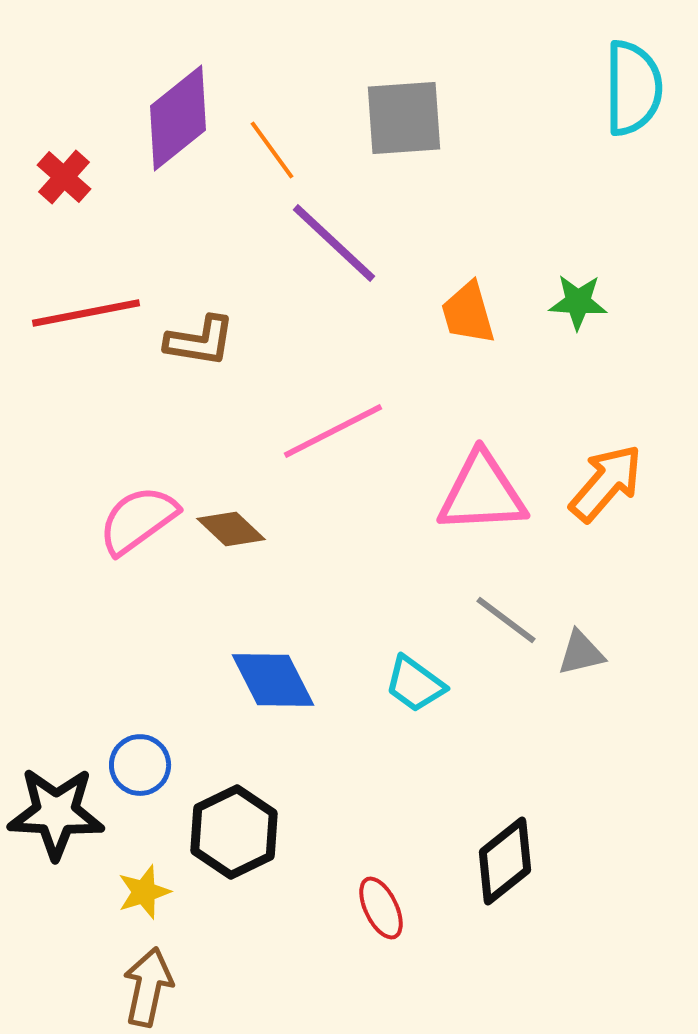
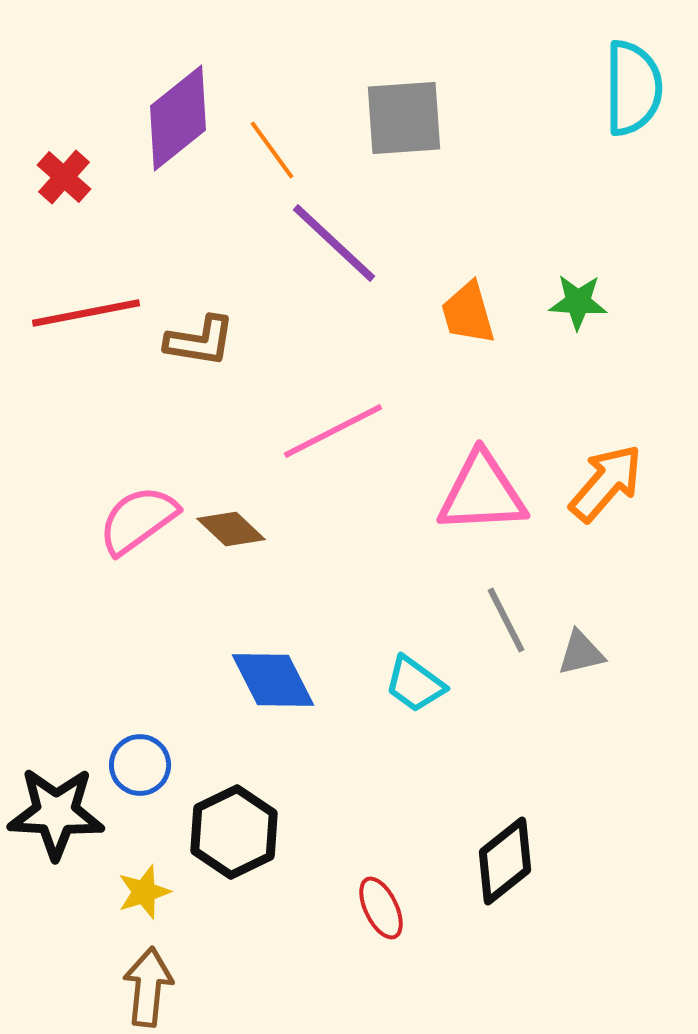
gray line: rotated 26 degrees clockwise
brown arrow: rotated 6 degrees counterclockwise
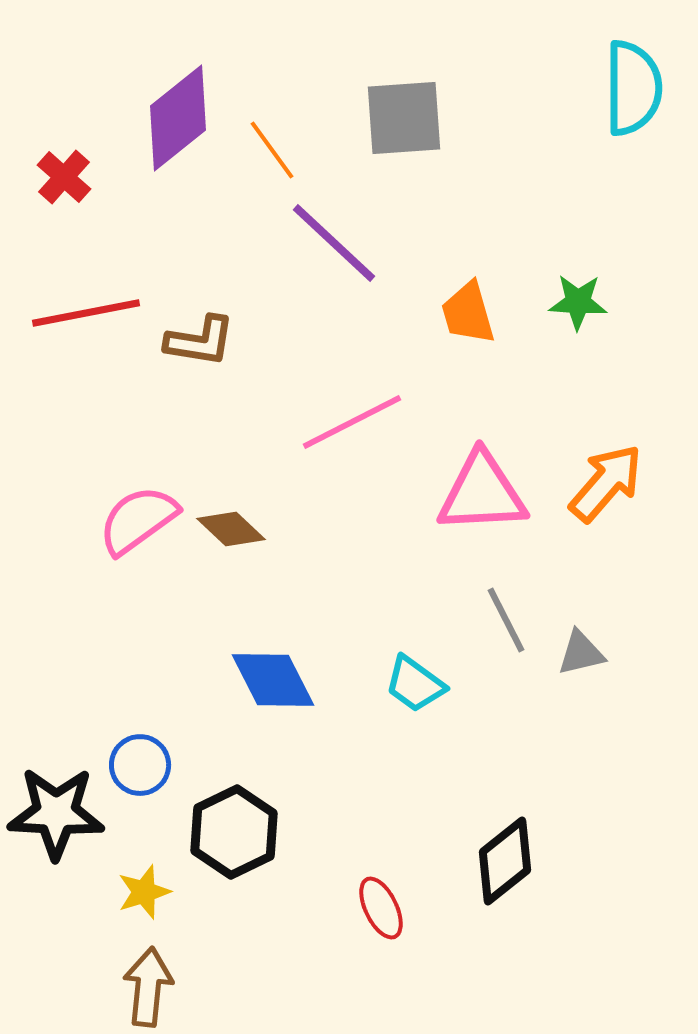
pink line: moved 19 px right, 9 px up
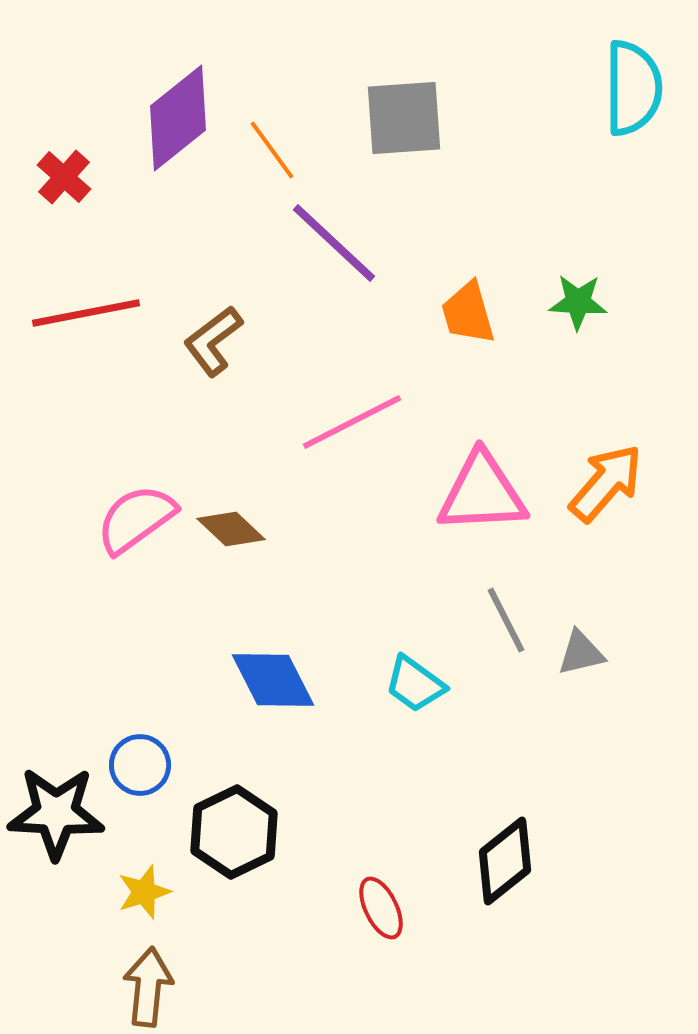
brown L-shape: moved 13 px right; rotated 134 degrees clockwise
pink semicircle: moved 2 px left, 1 px up
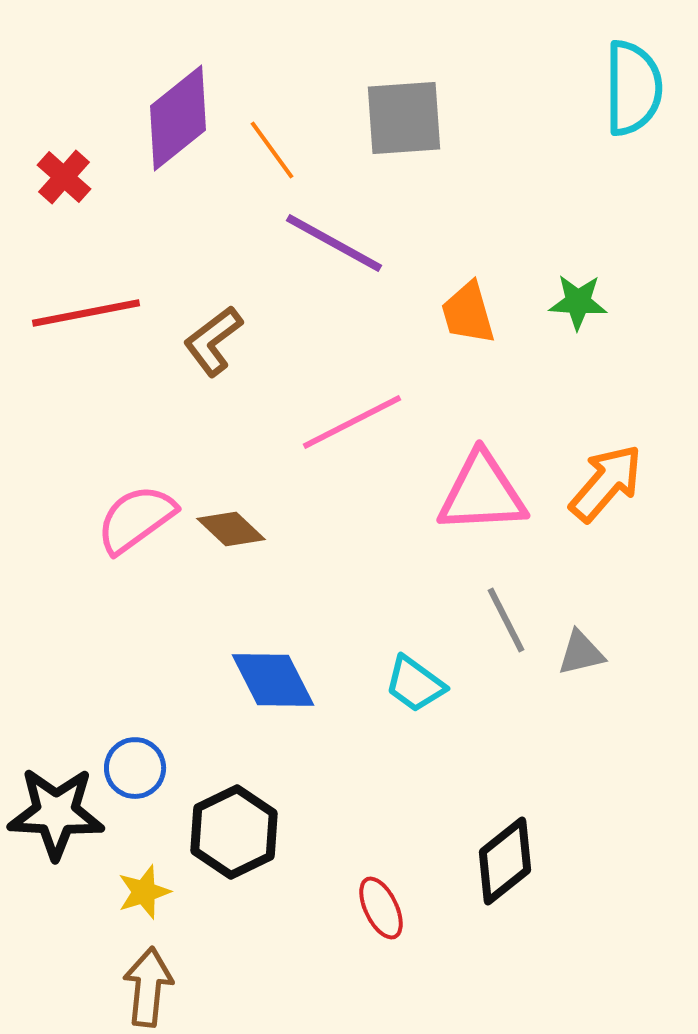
purple line: rotated 14 degrees counterclockwise
blue circle: moved 5 px left, 3 px down
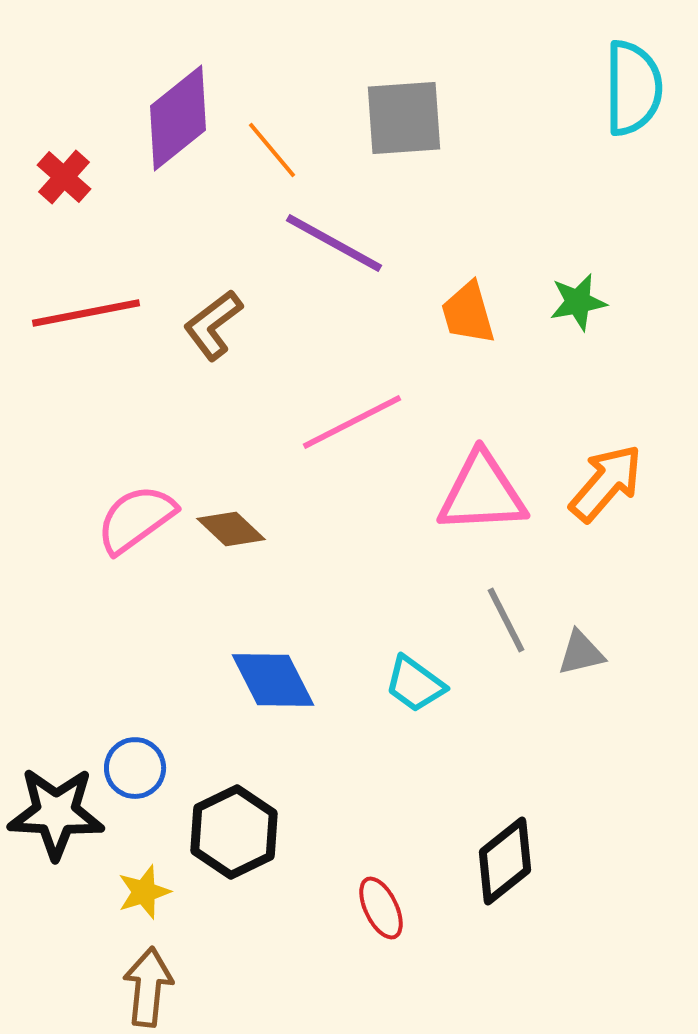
orange line: rotated 4 degrees counterclockwise
green star: rotated 14 degrees counterclockwise
brown L-shape: moved 16 px up
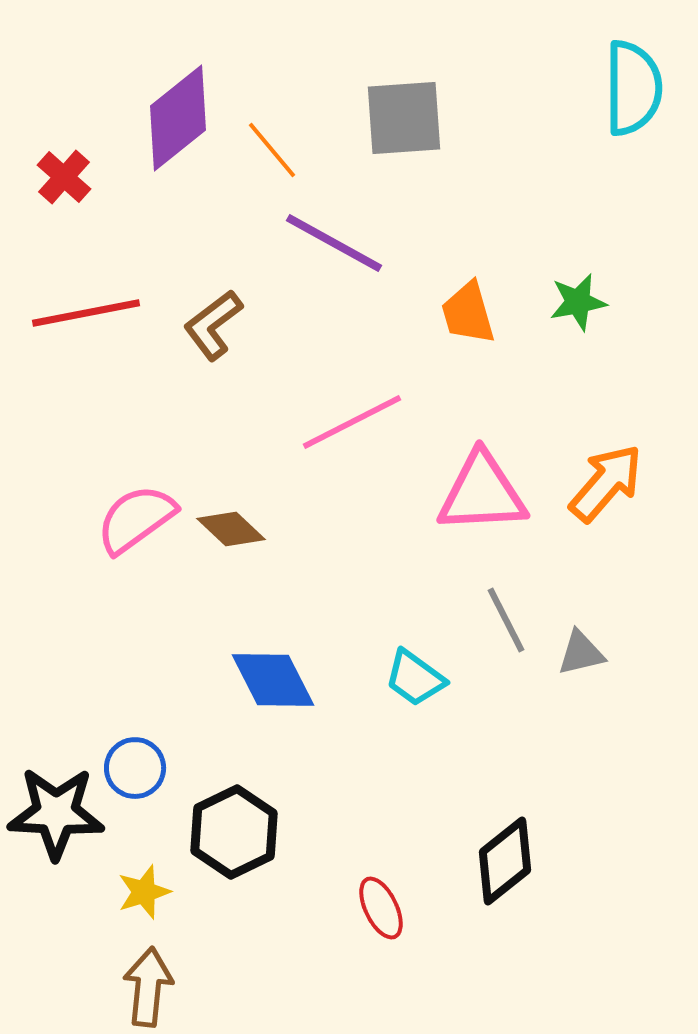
cyan trapezoid: moved 6 px up
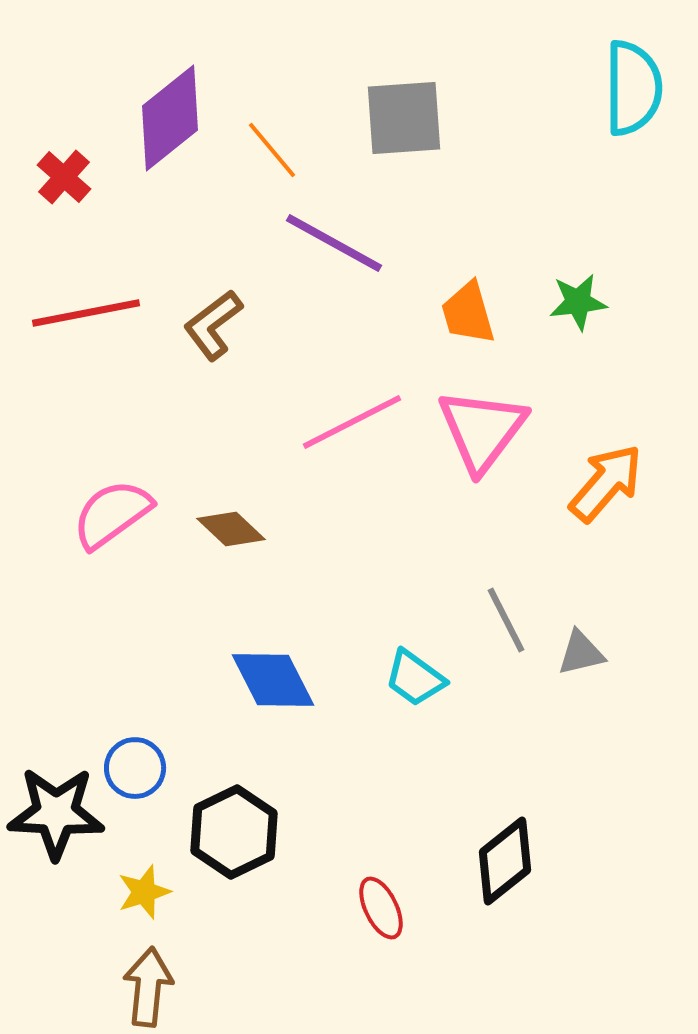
purple diamond: moved 8 px left
green star: rotated 4 degrees clockwise
pink triangle: moved 63 px up; rotated 50 degrees counterclockwise
pink semicircle: moved 24 px left, 5 px up
